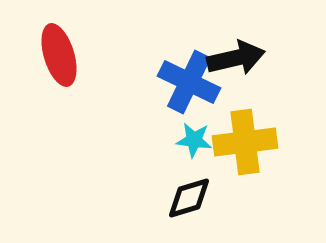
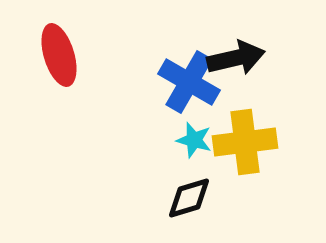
blue cross: rotated 4 degrees clockwise
cyan star: rotated 9 degrees clockwise
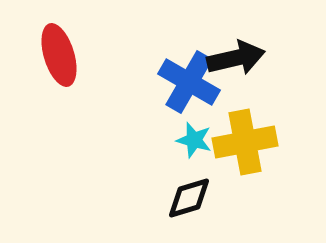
yellow cross: rotated 4 degrees counterclockwise
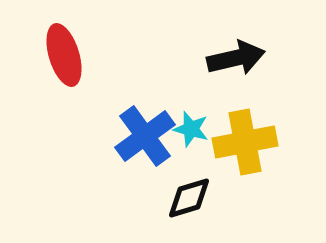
red ellipse: moved 5 px right
blue cross: moved 44 px left, 54 px down; rotated 24 degrees clockwise
cyan star: moved 3 px left, 11 px up
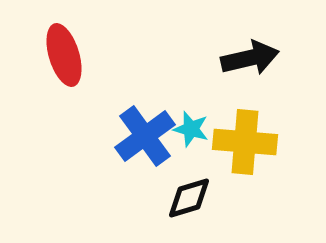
black arrow: moved 14 px right
yellow cross: rotated 16 degrees clockwise
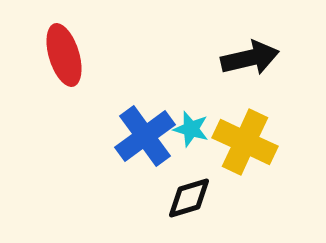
yellow cross: rotated 20 degrees clockwise
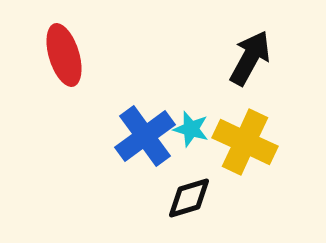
black arrow: rotated 48 degrees counterclockwise
